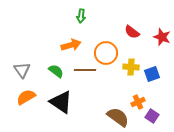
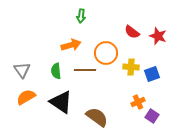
red star: moved 4 px left, 1 px up
green semicircle: rotated 133 degrees counterclockwise
brown semicircle: moved 21 px left
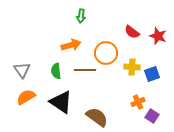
yellow cross: moved 1 px right
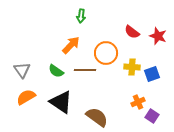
orange arrow: rotated 30 degrees counterclockwise
green semicircle: rotated 49 degrees counterclockwise
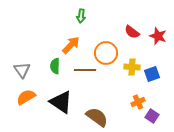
green semicircle: moved 1 px left, 5 px up; rotated 56 degrees clockwise
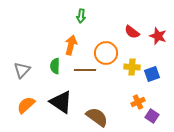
orange arrow: rotated 30 degrees counterclockwise
gray triangle: rotated 18 degrees clockwise
orange semicircle: moved 8 px down; rotated 12 degrees counterclockwise
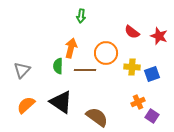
red star: moved 1 px right
orange arrow: moved 3 px down
green semicircle: moved 3 px right
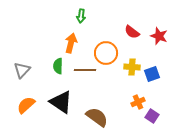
orange arrow: moved 5 px up
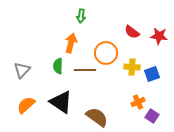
red star: rotated 12 degrees counterclockwise
